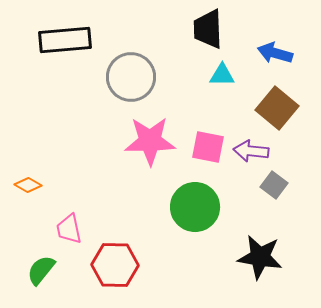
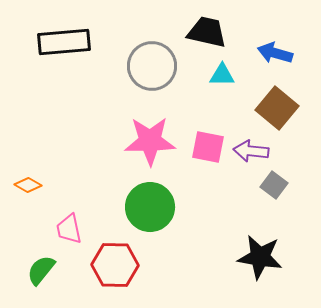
black trapezoid: moved 1 px left, 3 px down; rotated 105 degrees clockwise
black rectangle: moved 1 px left, 2 px down
gray circle: moved 21 px right, 11 px up
green circle: moved 45 px left
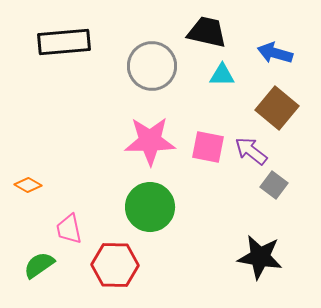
purple arrow: rotated 32 degrees clockwise
green semicircle: moved 2 px left, 5 px up; rotated 16 degrees clockwise
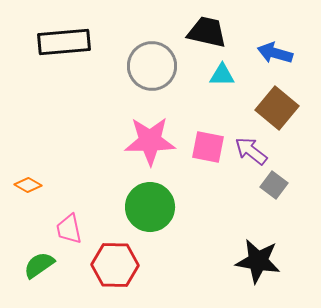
black star: moved 2 px left, 4 px down
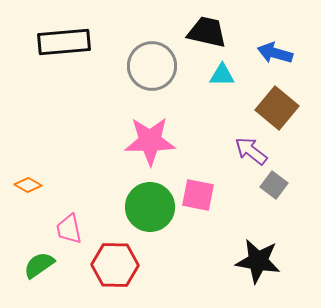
pink square: moved 10 px left, 48 px down
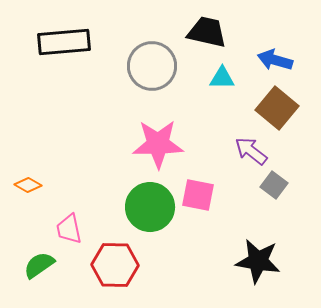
blue arrow: moved 7 px down
cyan triangle: moved 3 px down
pink star: moved 8 px right, 3 px down
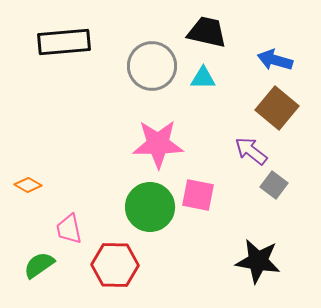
cyan triangle: moved 19 px left
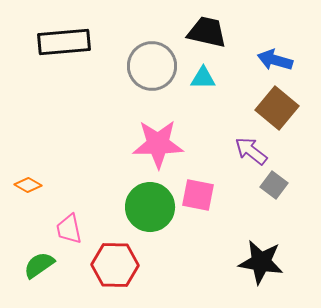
black star: moved 3 px right, 1 px down
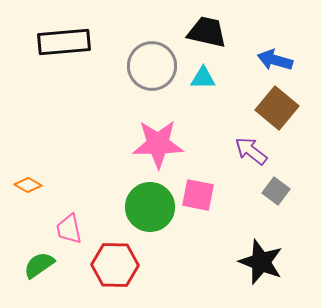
gray square: moved 2 px right, 6 px down
black star: rotated 12 degrees clockwise
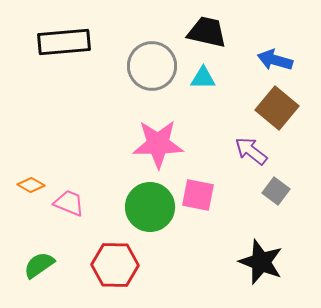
orange diamond: moved 3 px right
pink trapezoid: moved 26 px up; rotated 124 degrees clockwise
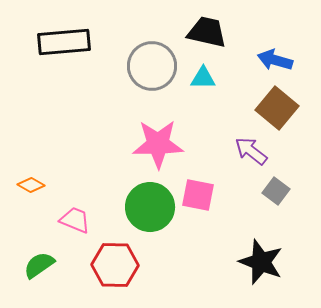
pink trapezoid: moved 6 px right, 17 px down
